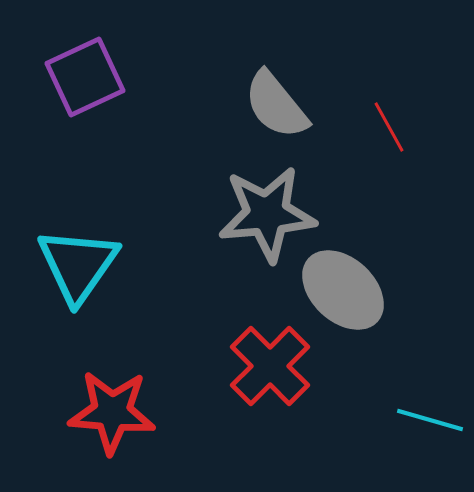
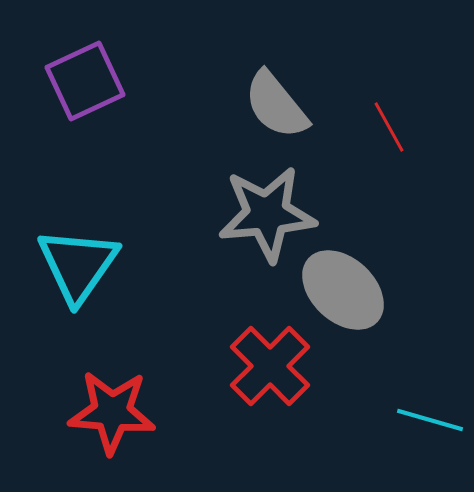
purple square: moved 4 px down
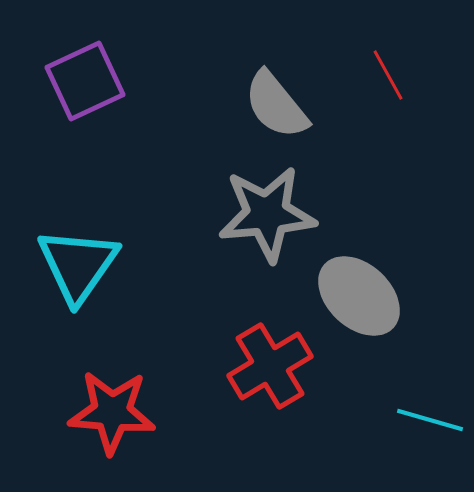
red line: moved 1 px left, 52 px up
gray ellipse: moved 16 px right, 6 px down
red cross: rotated 14 degrees clockwise
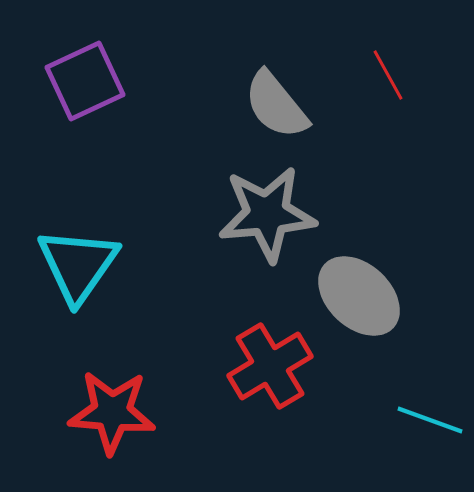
cyan line: rotated 4 degrees clockwise
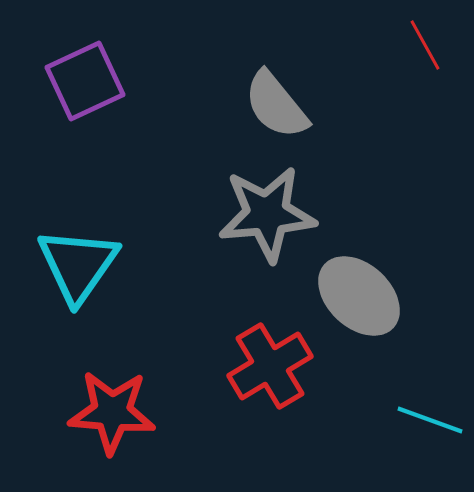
red line: moved 37 px right, 30 px up
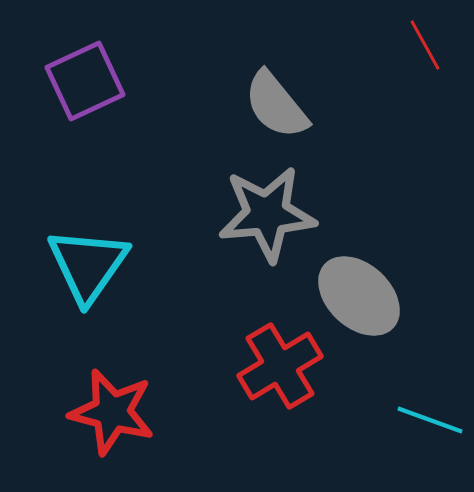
cyan triangle: moved 10 px right
red cross: moved 10 px right
red star: rotated 10 degrees clockwise
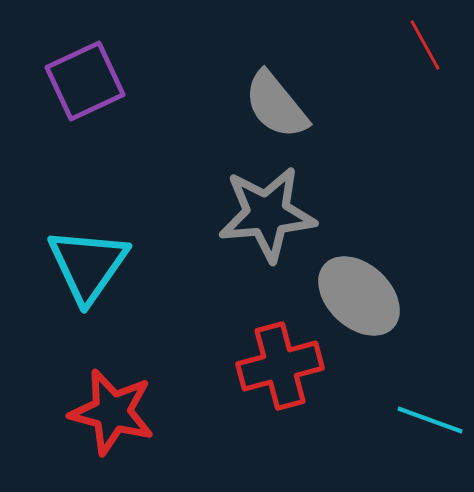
red cross: rotated 16 degrees clockwise
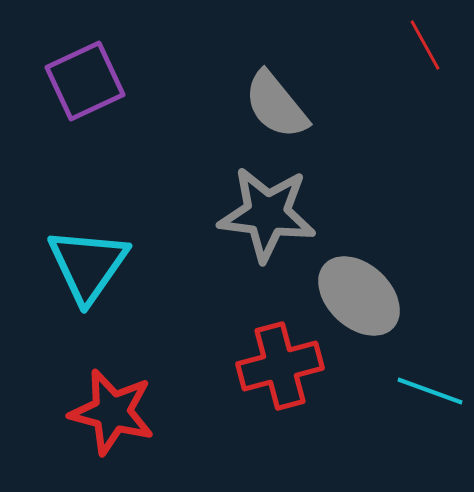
gray star: rotated 12 degrees clockwise
cyan line: moved 29 px up
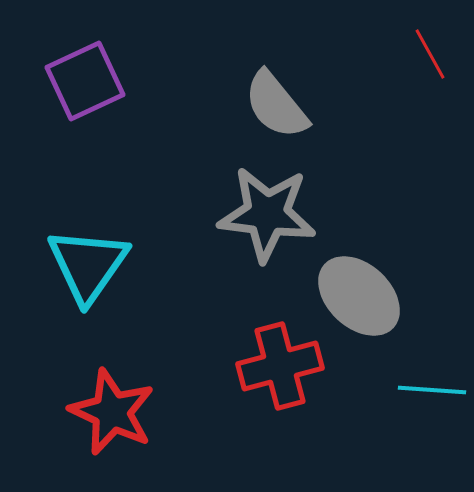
red line: moved 5 px right, 9 px down
cyan line: moved 2 px right, 1 px up; rotated 16 degrees counterclockwise
red star: rotated 10 degrees clockwise
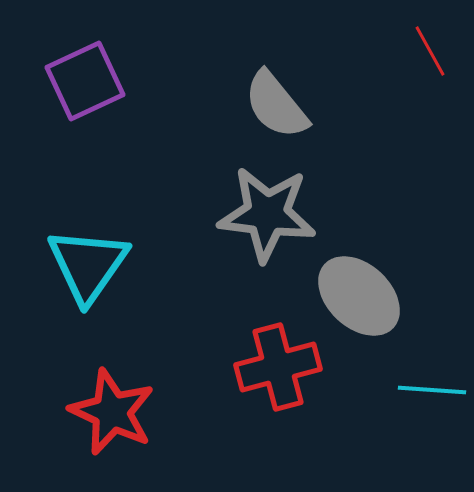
red line: moved 3 px up
red cross: moved 2 px left, 1 px down
